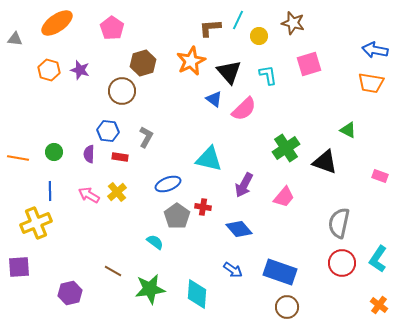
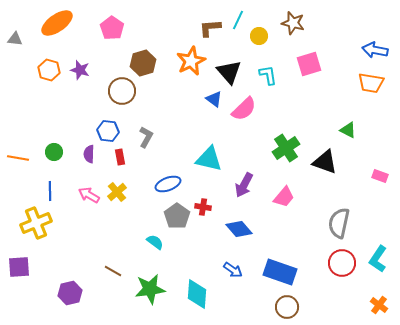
red rectangle at (120, 157): rotated 70 degrees clockwise
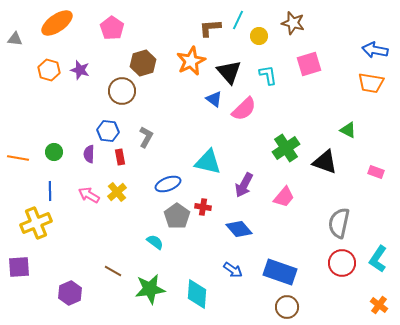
cyan triangle at (209, 159): moved 1 px left, 3 px down
pink rectangle at (380, 176): moved 4 px left, 4 px up
purple hexagon at (70, 293): rotated 10 degrees counterclockwise
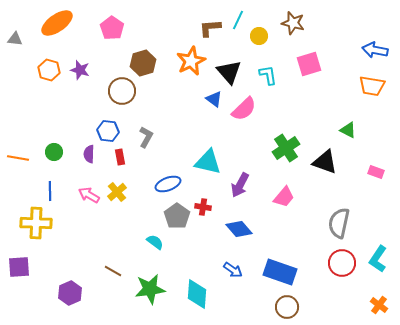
orange trapezoid at (371, 83): moved 1 px right, 3 px down
purple arrow at (244, 185): moved 4 px left
yellow cross at (36, 223): rotated 24 degrees clockwise
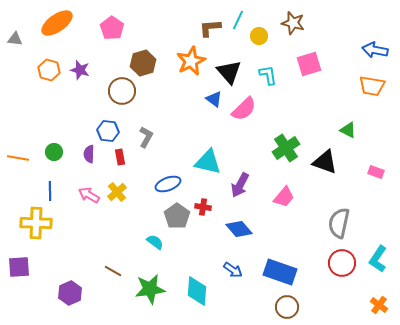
cyan diamond at (197, 294): moved 3 px up
